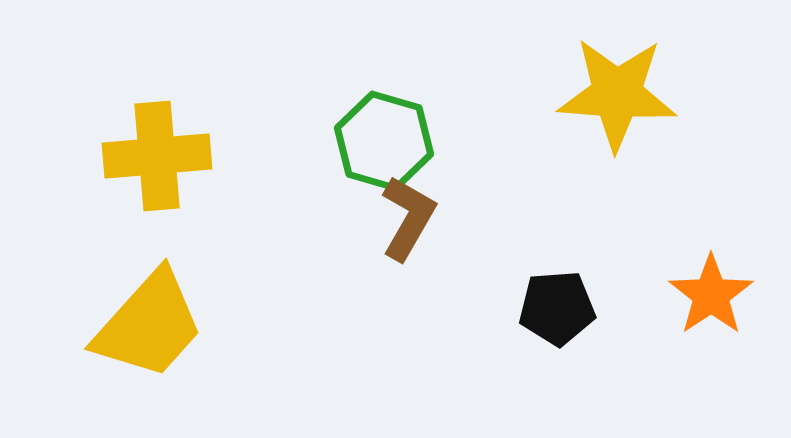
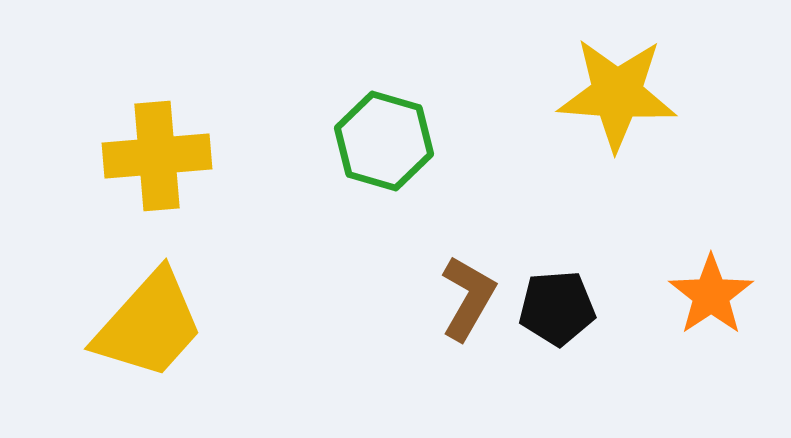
brown L-shape: moved 60 px right, 80 px down
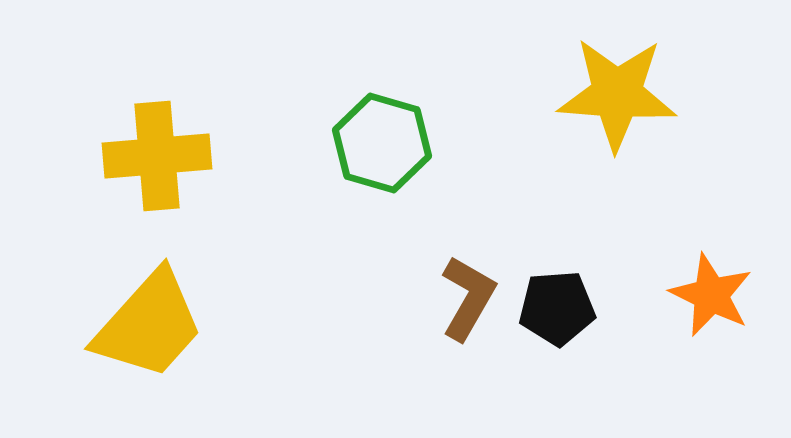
green hexagon: moved 2 px left, 2 px down
orange star: rotated 12 degrees counterclockwise
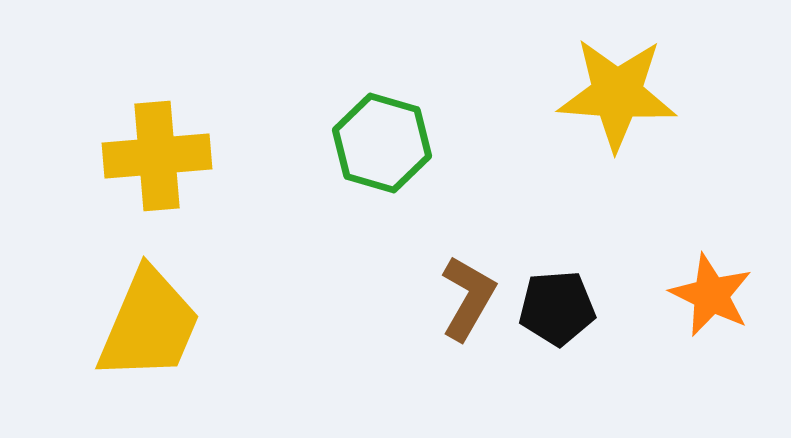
yellow trapezoid: rotated 19 degrees counterclockwise
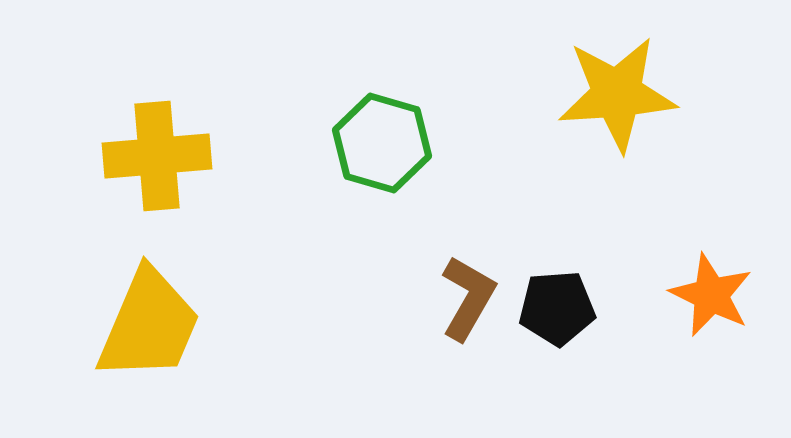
yellow star: rotated 8 degrees counterclockwise
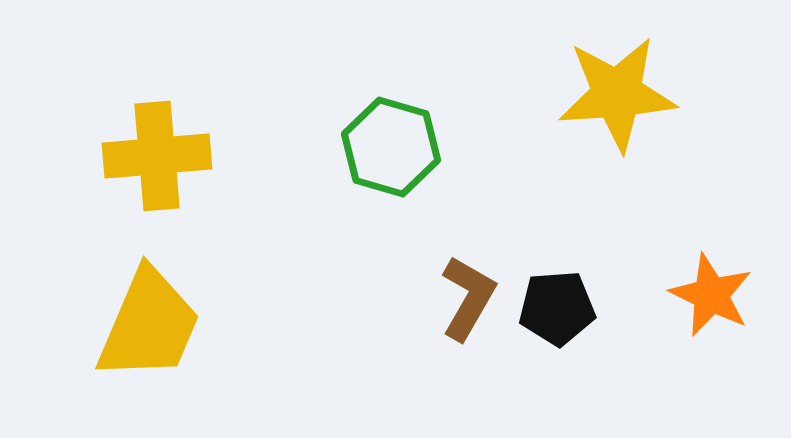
green hexagon: moved 9 px right, 4 px down
